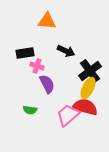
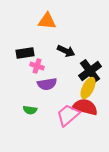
purple semicircle: rotated 108 degrees clockwise
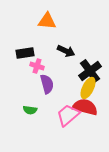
purple semicircle: rotated 96 degrees counterclockwise
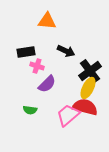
black rectangle: moved 1 px right, 1 px up
purple semicircle: rotated 60 degrees clockwise
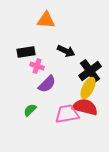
orange triangle: moved 1 px left, 1 px up
green semicircle: rotated 128 degrees clockwise
pink trapezoid: moved 1 px left, 1 px up; rotated 30 degrees clockwise
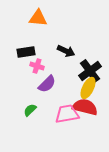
orange triangle: moved 8 px left, 2 px up
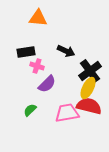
red semicircle: moved 4 px right, 1 px up
pink trapezoid: moved 1 px up
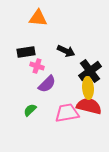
yellow ellipse: rotated 30 degrees counterclockwise
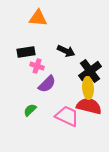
pink trapezoid: moved 3 px down; rotated 35 degrees clockwise
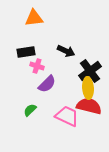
orange triangle: moved 4 px left; rotated 12 degrees counterclockwise
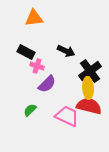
black rectangle: rotated 36 degrees clockwise
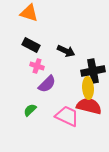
orange triangle: moved 5 px left, 5 px up; rotated 24 degrees clockwise
black rectangle: moved 5 px right, 7 px up
black cross: moved 3 px right; rotated 25 degrees clockwise
